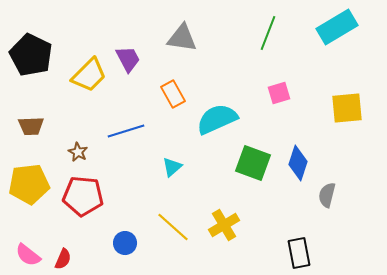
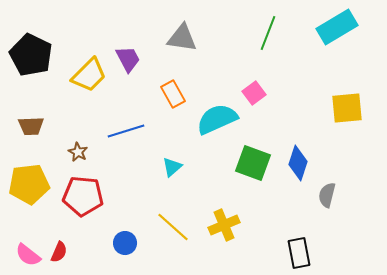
pink square: moved 25 px left; rotated 20 degrees counterclockwise
yellow cross: rotated 8 degrees clockwise
red semicircle: moved 4 px left, 7 px up
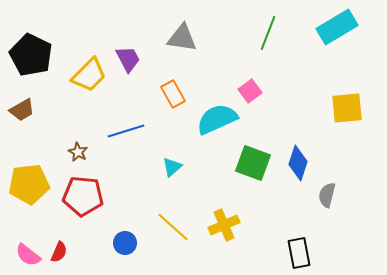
pink square: moved 4 px left, 2 px up
brown trapezoid: moved 9 px left, 16 px up; rotated 28 degrees counterclockwise
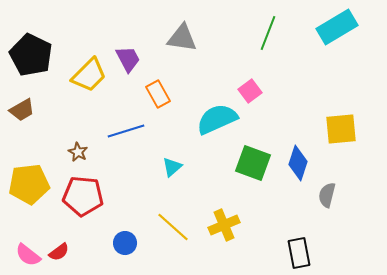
orange rectangle: moved 15 px left
yellow square: moved 6 px left, 21 px down
red semicircle: rotated 30 degrees clockwise
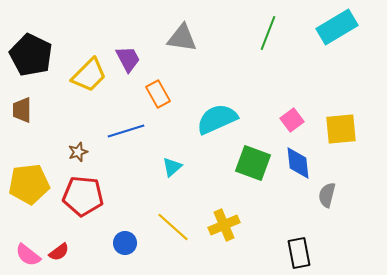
pink square: moved 42 px right, 29 px down
brown trapezoid: rotated 120 degrees clockwise
brown star: rotated 24 degrees clockwise
blue diamond: rotated 24 degrees counterclockwise
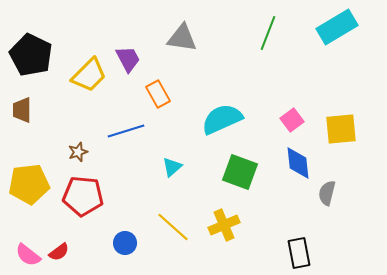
cyan semicircle: moved 5 px right
green square: moved 13 px left, 9 px down
gray semicircle: moved 2 px up
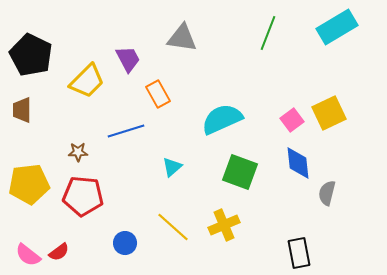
yellow trapezoid: moved 2 px left, 6 px down
yellow square: moved 12 px left, 16 px up; rotated 20 degrees counterclockwise
brown star: rotated 18 degrees clockwise
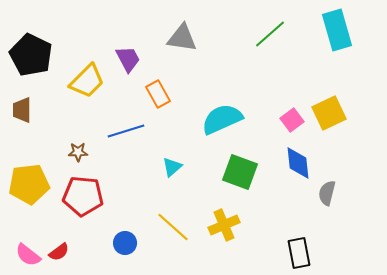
cyan rectangle: moved 3 px down; rotated 75 degrees counterclockwise
green line: moved 2 px right, 1 px down; rotated 28 degrees clockwise
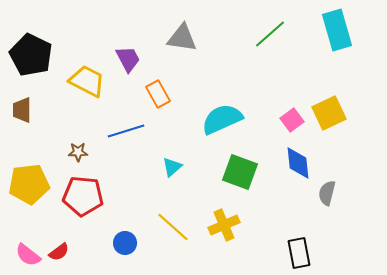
yellow trapezoid: rotated 108 degrees counterclockwise
